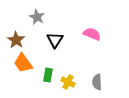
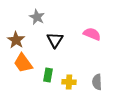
yellow cross: moved 1 px right; rotated 24 degrees counterclockwise
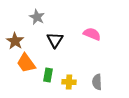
brown star: moved 1 px left, 1 px down
orange trapezoid: moved 3 px right
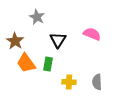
black triangle: moved 3 px right
green rectangle: moved 11 px up
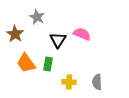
pink semicircle: moved 10 px left
brown star: moved 7 px up
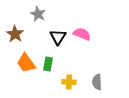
gray star: moved 1 px right, 3 px up
black triangle: moved 3 px up
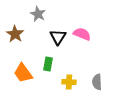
orange trapezoid: moved 3 px left, 10 px down
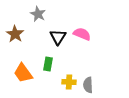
gray semicircle: moved 9 px left, 3 px down
